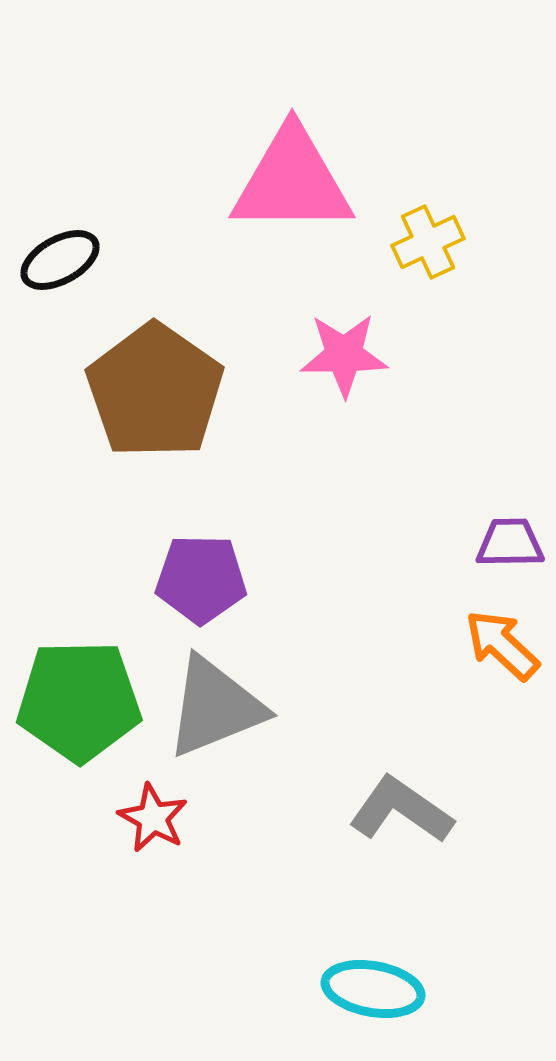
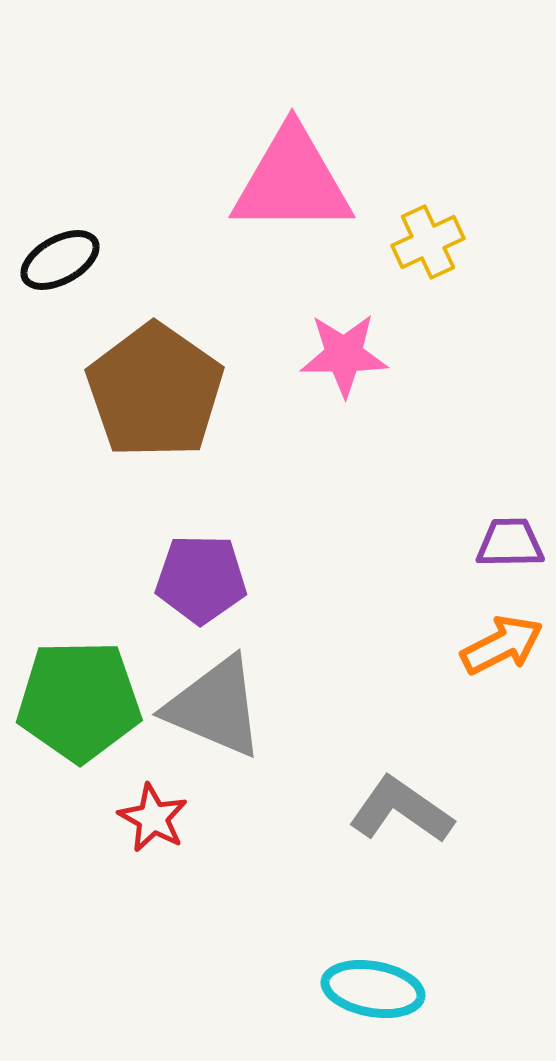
orange arrow: rotated 110 degrees clockwise
gray triangle: rotated 45 degrees clockwise
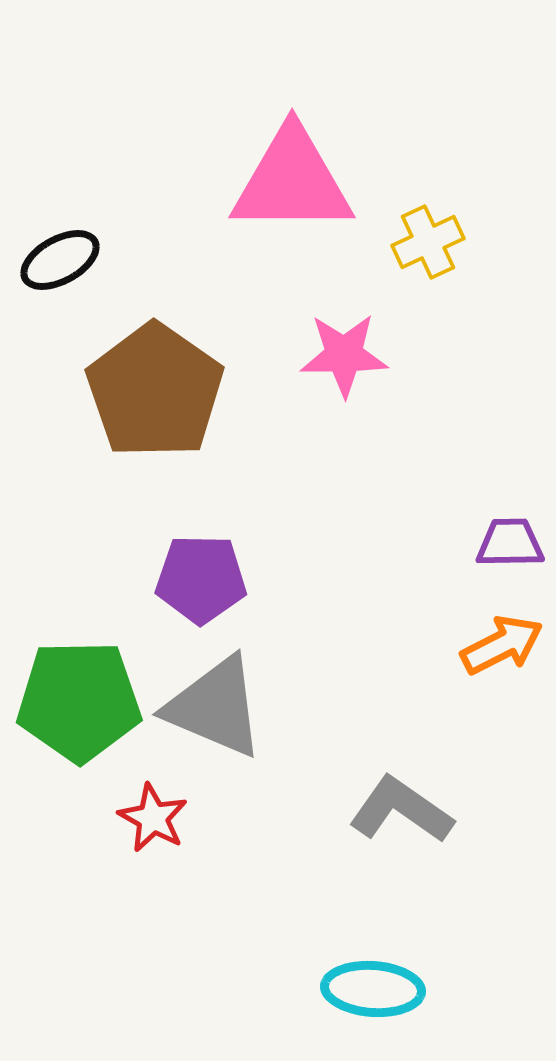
cyan ellipse: rotated 6 degrees counterclockwise
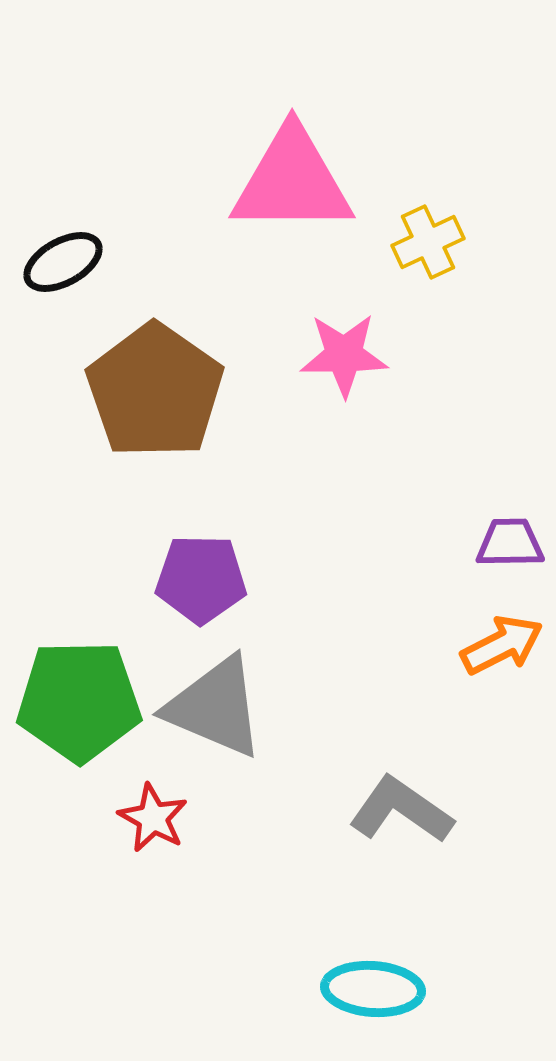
black ellipse: moved 3 px right, 2 px down
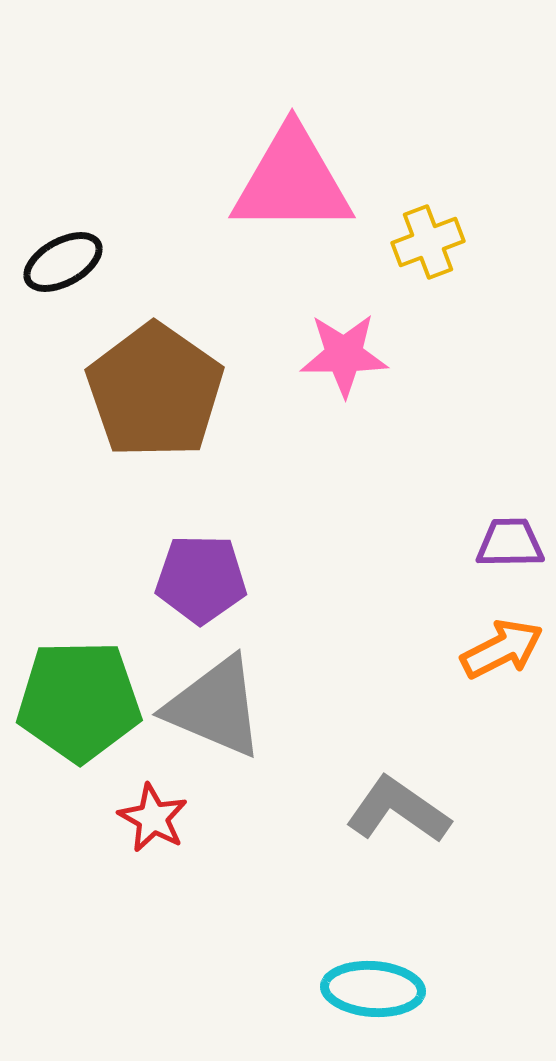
yellow cross: rotated 4 degrees clockwise
orange arrow: moved 4 px down
gray L-shape: moved 3 px left
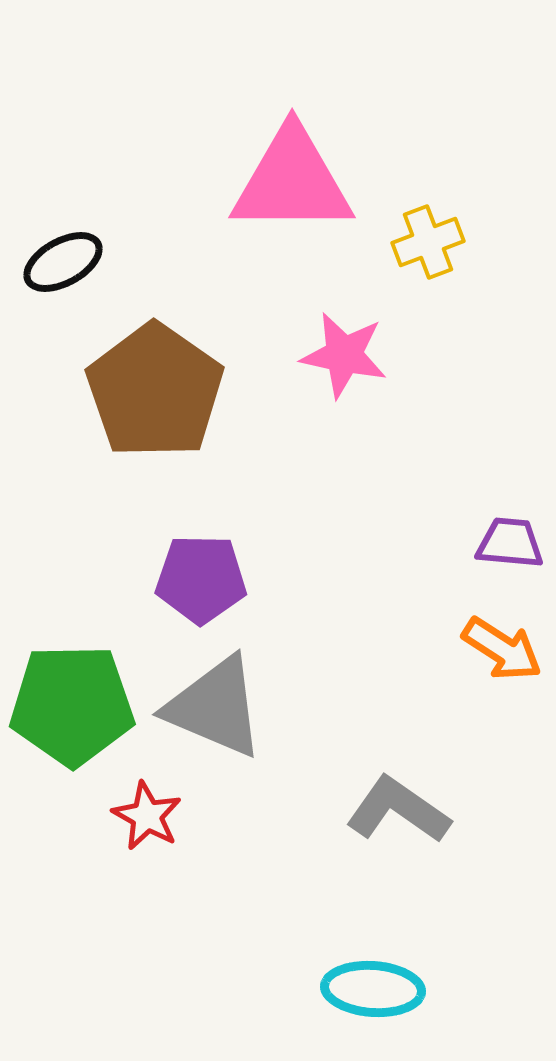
pink star: rotated 12 degrees clockwise
purple trapezoid: rotated 6 degrees clockwise
orange arrow: rotated 60 degrees clockwise
green pentagon: moved 7 px left, 4 px down
red star: moved 6 px left, 2 px up
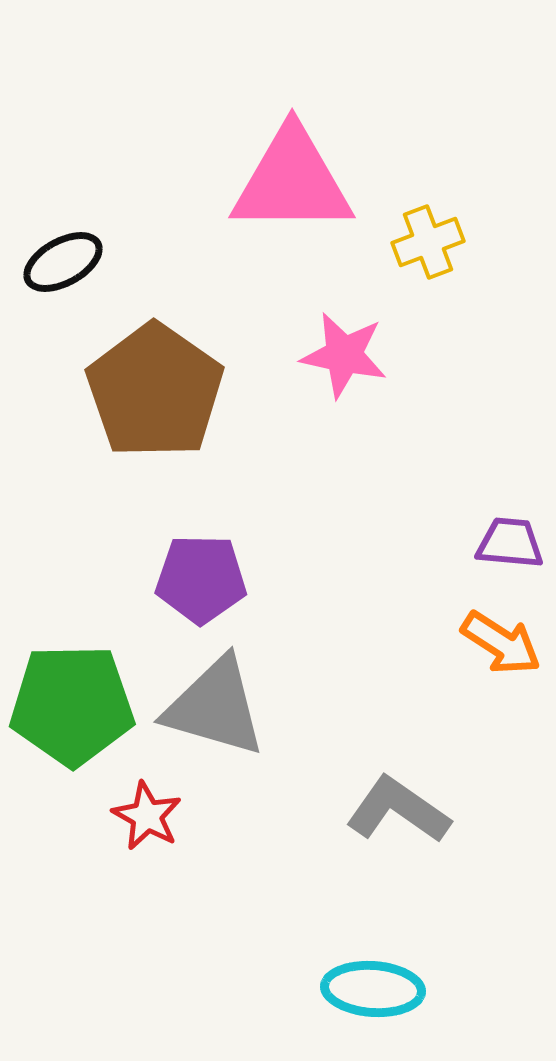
orange arrow: moved 1 px left, 6 px up
gray triangle: rotated 7 degrees counterclockwise
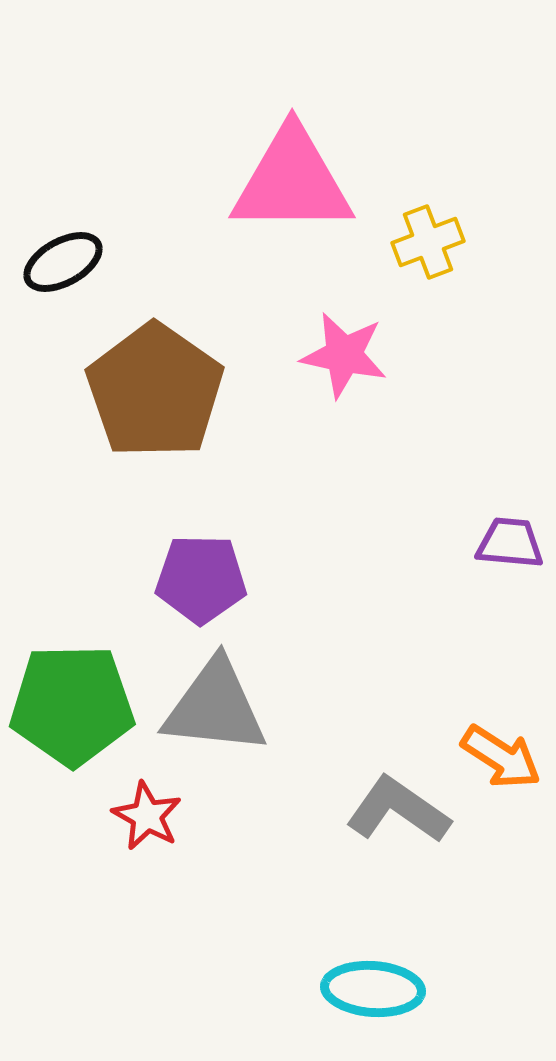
orange arrow: moved 114 px down
gray triangle: rotated 10 degrees counterclockwise
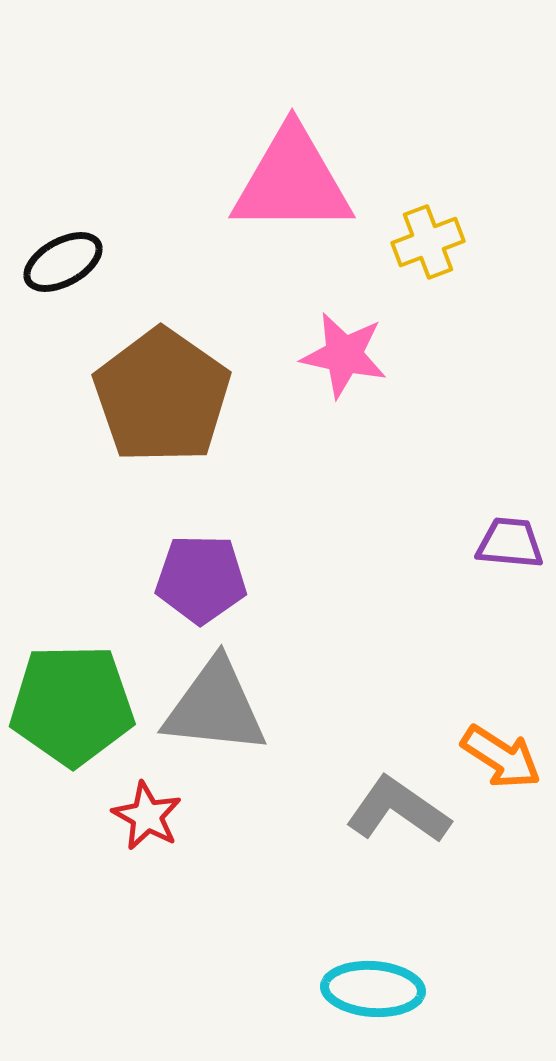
brown pentagon: moved 7 px right, 5 px down
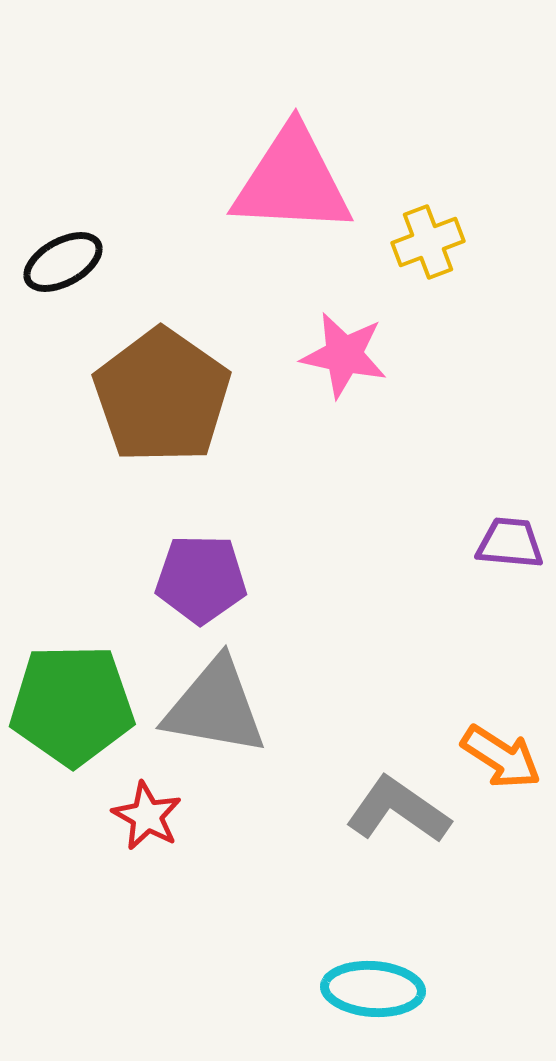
pink triangle: rotated 3 degrees clockwise
gray triangle: rotated 4 degrees clockwise
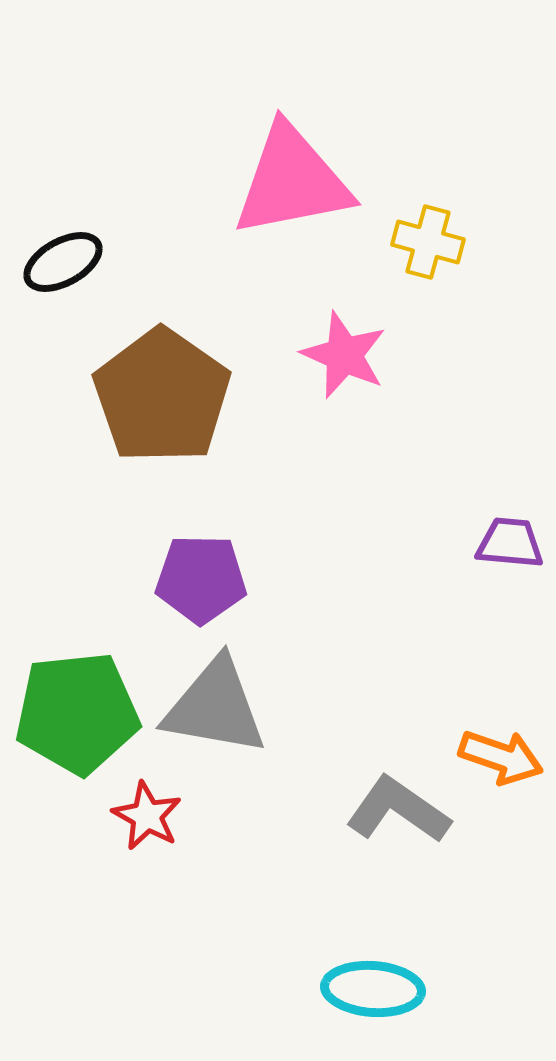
pink triangle: rotated 14 degrees counterclockwise
yellow cross: rotated 36 degrees clockwise
pink star: rotated 12 degrees clockwise
green pentagon: moved 5 px right, 8 px down; rotated 5 degrees counterclockwise
orange arrow: rotated 14 degrees counterclockwise
